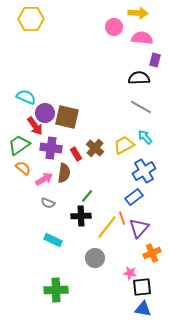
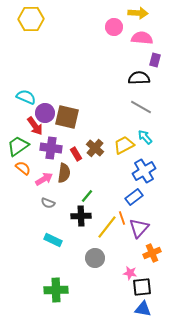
green trapezoid: moved 1 px left, 1 px down
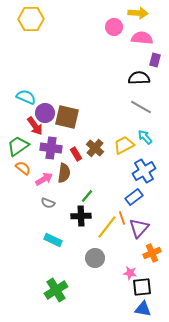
green cross: rotated 30 degrees counterclockwise
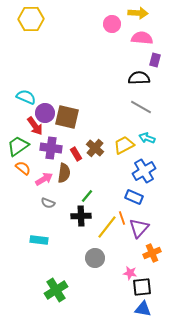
pink circle: moved 2 px left, 3 px up
cyan arrow: moved 2 px right, 1 px down; rotated 28 degrees counterclockwise
blue rectangle: rotated 60 degrees clockwise
cyan rectangle: moved 14 px left; rotated 18 degrees counterclockwise
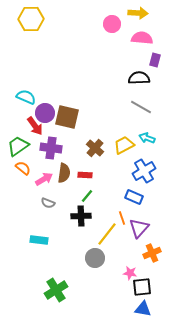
red rectangle: moved 9 px right, 21 px down; rotated 56 degrees counterclockwise
yellow line: moved 7 px down
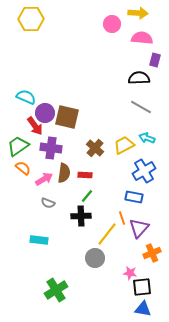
blue rectangle: rotated 12 degrees counterclockwise
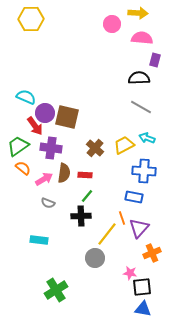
blue cross: rotated 35 degrees clockwise
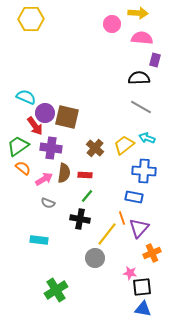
yellow trapezoid: rotated 10 degrees counterclockwise
black cross: moved 1 px left, 3 px down; rotated 12 degrees clockwise
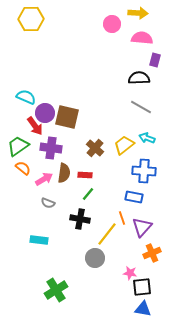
green line: moved 1 px right, 2 px up
purple triangle: moved 3 px right, 1 px up
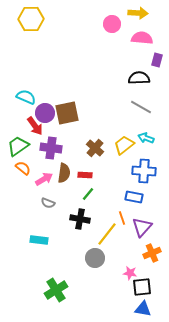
purple rectangle: moved 2 px right
brown square: moved 4 px up; rotated 25 degrees counterclockwise
cyan arrow: moved 1 px left
